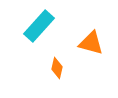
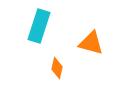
cyan rectangle: rotated 24 degrees counterclockwise
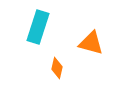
cyan rectangle: moved 1 px left, 1 px down
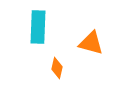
cyan rectangle: rotated 16 degrees counterclockwise
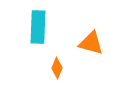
orange diamond: rotated 10 degrees clockwise
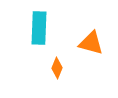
cyan rectangle: moved 1 px right, 1 px down
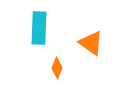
orange triangle: rotated 20 degrees clockwise
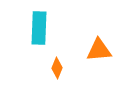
orange triangle: moved 8 px right, 7 px down; rotated 40 degrees counterclockwise
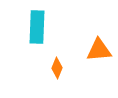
cyan rectangle: moved 2 px left, 1 px up
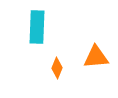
orange triangle: moved 3 px left, 7 px down
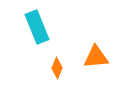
cyan rectangle: rotated 24 degrees counterclockwise
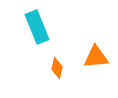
orange diamond: rotated 10 degrees counterclockwise
